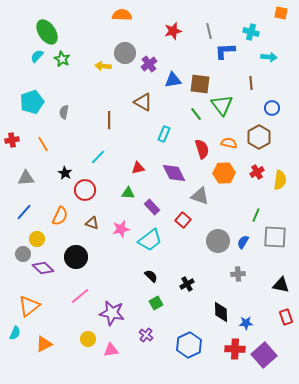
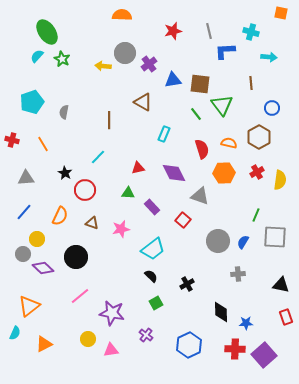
red cross at (12, 140): rotated 24 degrees clockwise
cyan trapezoid at (150, 240): moved 3 px right, 9 px down
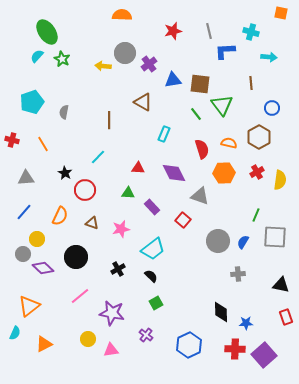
red triangle at (138, 168): rotated 16 degrees clockwise
black cross at (187, 284): moved 69 px left, 15 px up
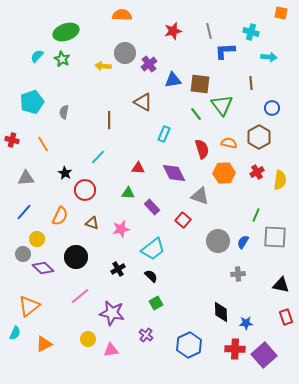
green ellipse at (47, 32): moved 19 px right; rotated 75 degrees counterclockwise
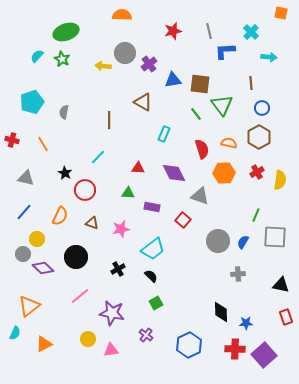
cyan cross at (251, 32): rotated 28 degrees clockwise
blue circle at (272, 108): moved 10 px left
gray triangle at (26, 178): rotated 18 degrees clockwise
purple rectangle at (152, 207): rotated 35 degrees counterclockwise
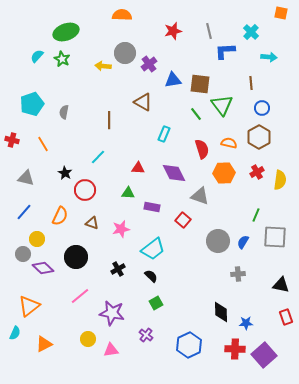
cyan pentagon at (32, 102): moved 2 px down
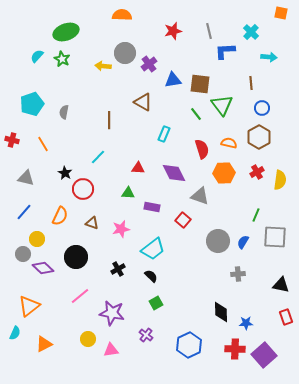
red circle at (85, 190): moved 2 px left, 1 px up
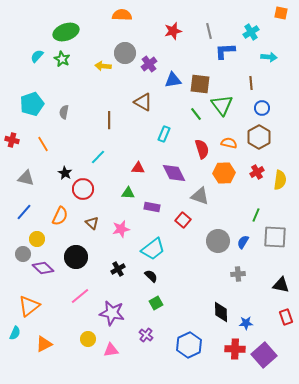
cyan cross at (251, 32): rotated 14 degrees clockwise
brown triangle at (92, 223): rotated 24 degrees clockwise
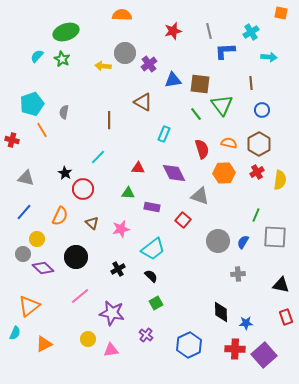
blue circle at (262, 108): moved 2 px down
brown hexagon at (259, 137): moved 7 px down
orange line at (43, 144): moved 1 px left, 14 px up
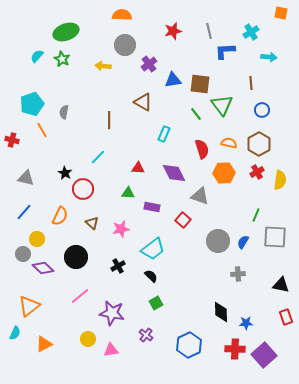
gray circle at (125, 53): moved 8 px up
black cross at (118, 269): moved 3 px up
